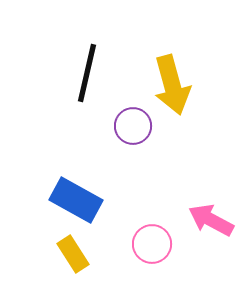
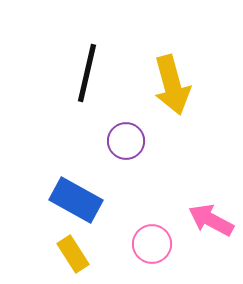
purple circle: moved 7 px left, 15 px down
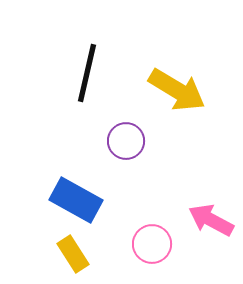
yellow arrow: moved 5 px right, 5 px down; rotated 44 degrees counterclockwise
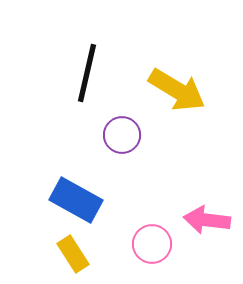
purple circle: moved 4 px left, 6 px up
pink arrow: moved 4 px left; rotated 21 degrees counterclockwise
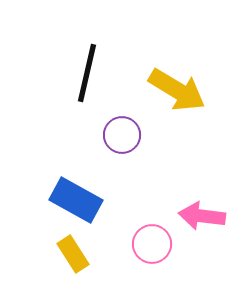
pink arrow: moved 5 px left, 4 px up
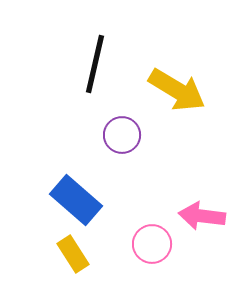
black line: moved 8 px right, 9 px up
blue rectangle: rotated 12 degrees clockwise
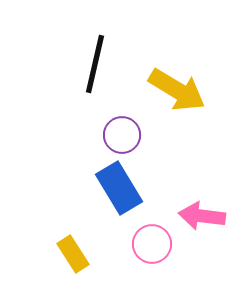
blue rectangle: moved 43 px right, 12 px up; rotated 18 degrees clockwise
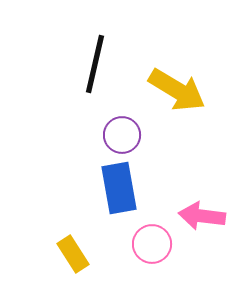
blue rectangle: rotated 21 degrees clockwise
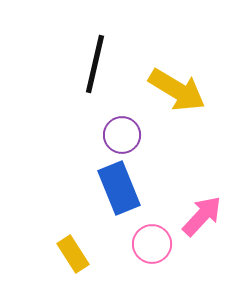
blue rectangle: rotated 12 degrees counterclockwise
pink arrow: rotated 126 degrees clockwise
